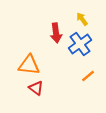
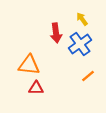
red triangle: rotated 35 degrees counterclockwise
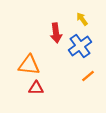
blue cross: moved 2 px down
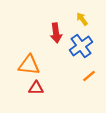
blue cross: moved 1 px right
orange line: moved 1 px right
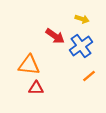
yellow arrow: rotated 144 degrees clockwise
red arrow: moved 1 px left, 3 px down; rotated 48 degrees counterclockwise
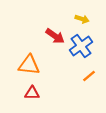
red triangle: moved 4 px left, 5 px down
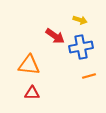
yellow arrow: moved 2 px left, 1 px down
blue cross: moved 1 px down; rotated 25 degrees clockwise
orange line: rotated 24 degrees clockwise
